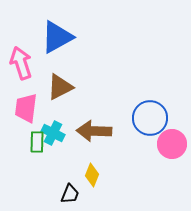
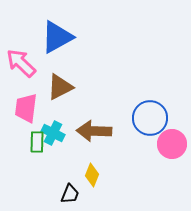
pink arrow: rotated 28 degrees counterclockwise
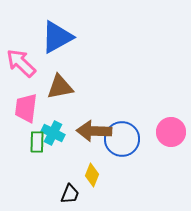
brown triangle: rotated 16 degrees clockwise
blue circle: moved 28 px left, 21 px down
pink circle: moved 1 px left, 12 px up
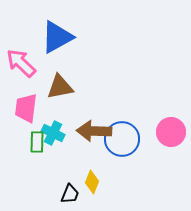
yellow diamond: moved 7 px down
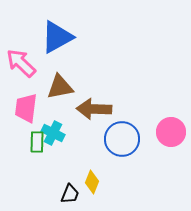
brown arrow: moved 22 px up
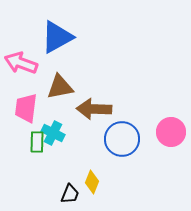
pink arrow: rotated 24 degrees counterclockwise
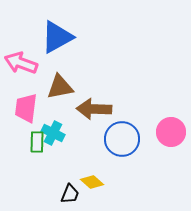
yellow diamond: rotated 70 degrees counterclockwise
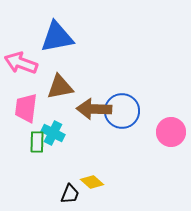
blue triangle: rotated 18 degrees clockwise
blue circle: moved 28 px up
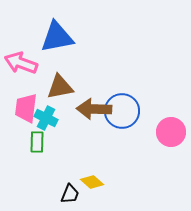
cyan cross: moved 7 px left, 15 px up
